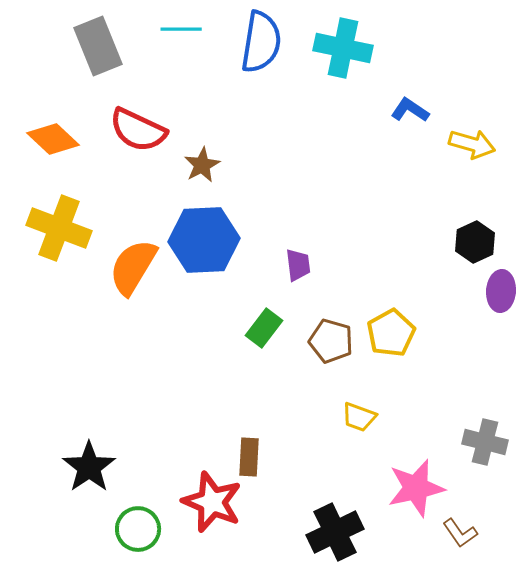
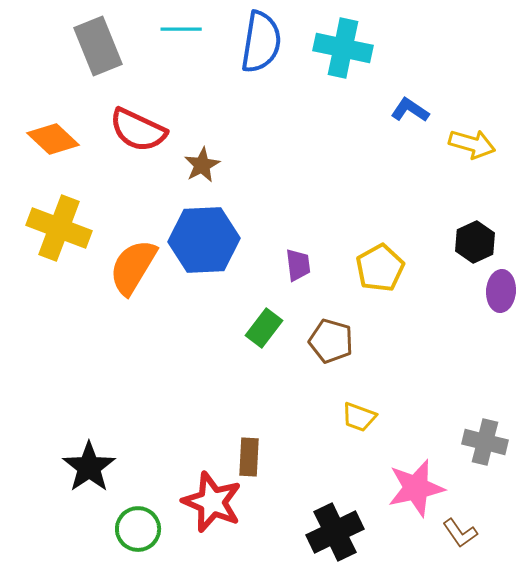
yellow pentagon: moved 11 px left, 65 px up
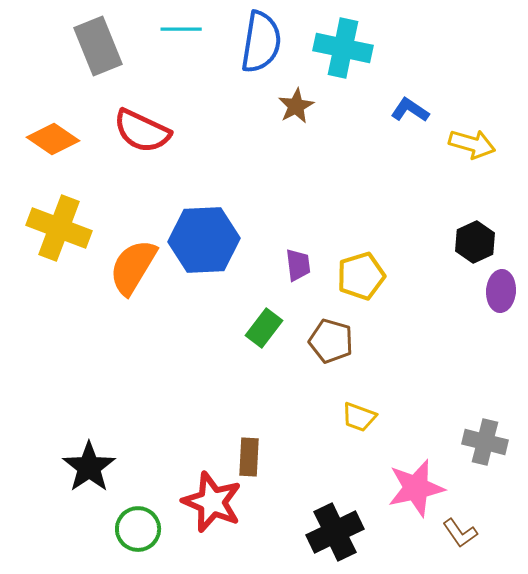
red semicircle: moved 4 px right, 1 px down
orange diamond: rotated 9 degrees counterclockwise
brown star: moved 94 px right, 59 px up
yellow pentagon: moved 19 px left, 8 px down; rotated 12 degrees clockwise
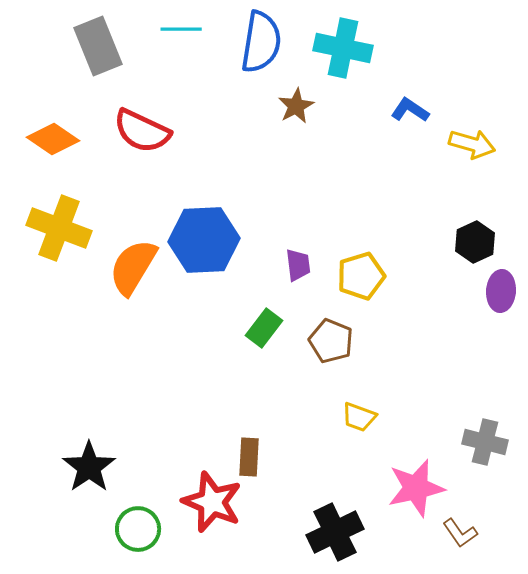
brown pentagon: rotated 6 degrees clockwise
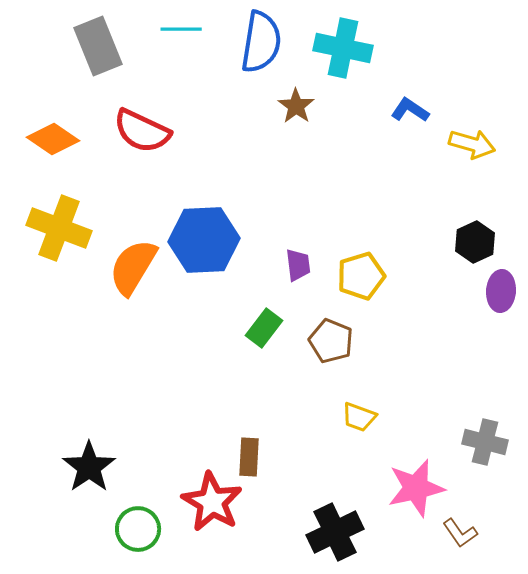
brown star: rotated 9 degrees counterclockwise
red star: rotated 8 degrees clockwise
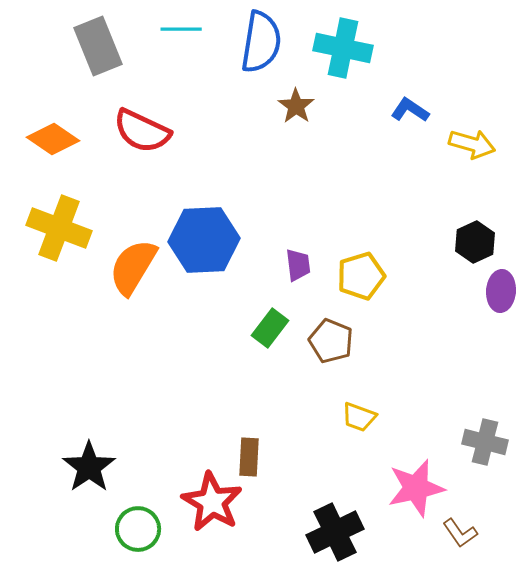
green rectangle: moved 6 px right
